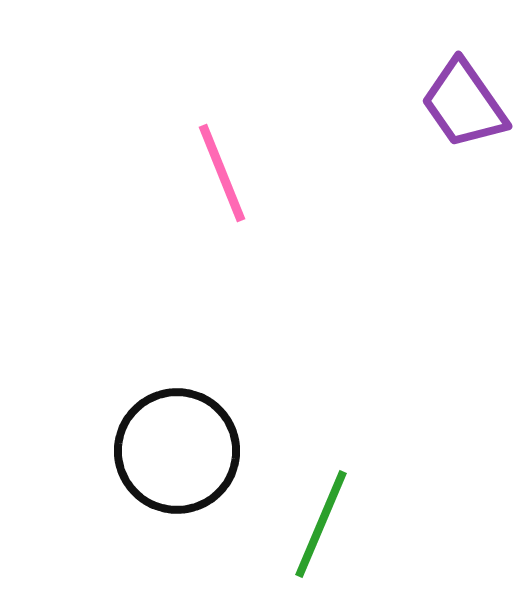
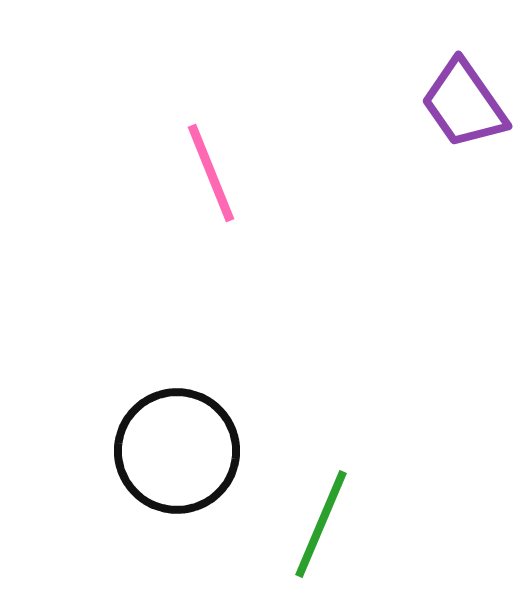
pink line: moved 11 px left
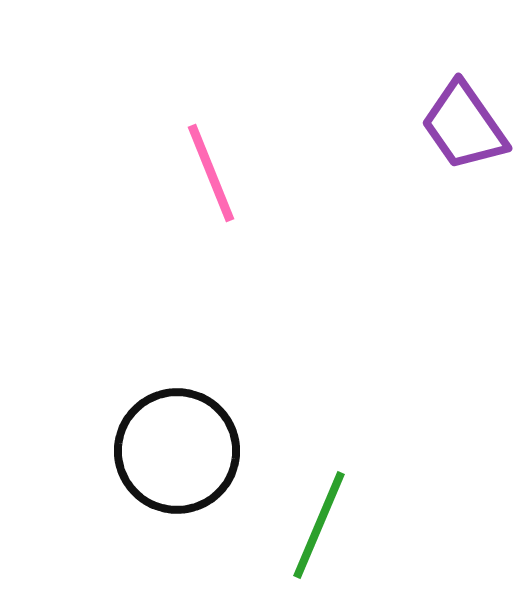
purple trapezoid: moved 22 px down
green line: moved 2 px left, 1 px down
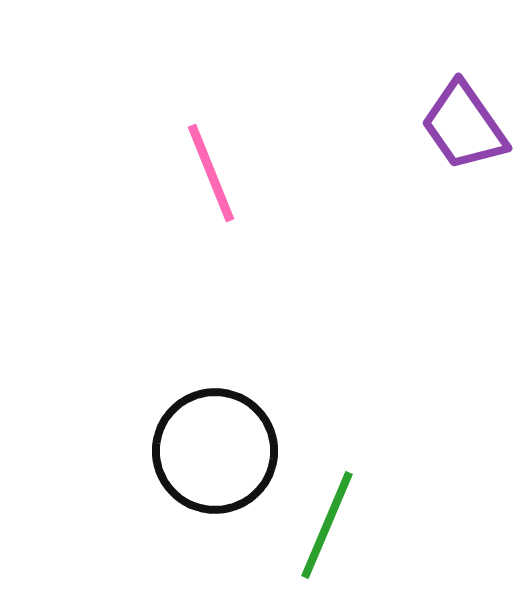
black circle: moved 38 px right
green line: moved 8 px right
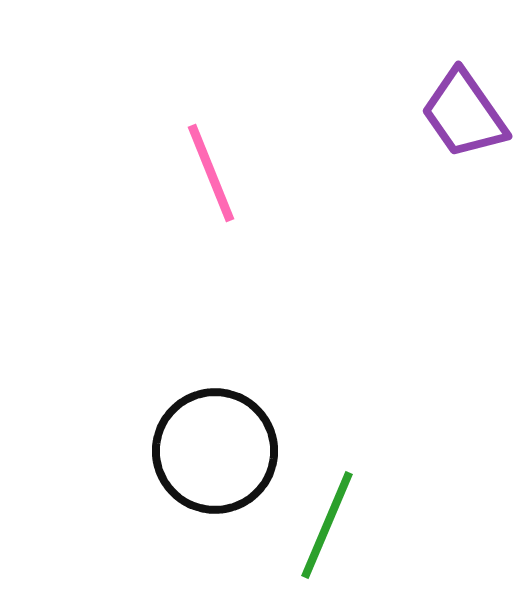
purple trapezoid: moved 12 px up
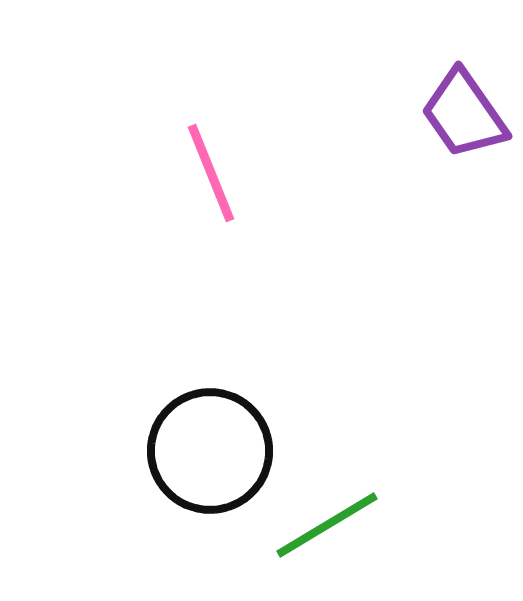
black circle: moved 5 px left
green line: rotated 36 degrees clockwise
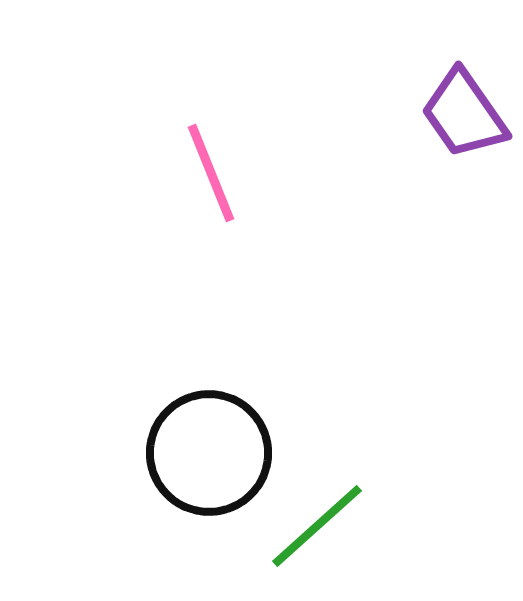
black circle: moved 1 px left, 2 px down
green line: moved 10 px left, 1 px down; rotated 11 degrees counterclockwise
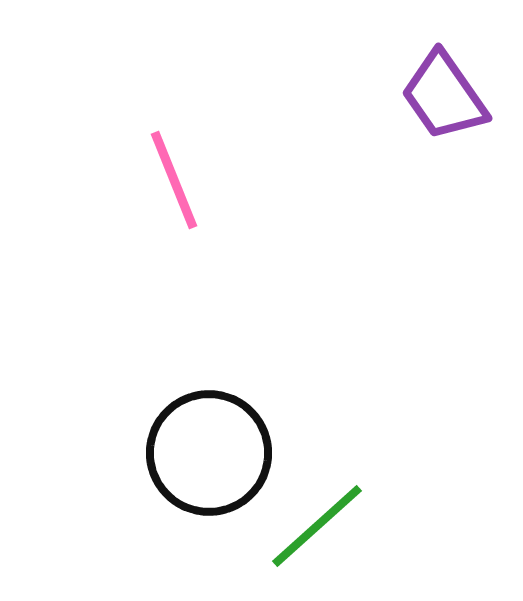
purple trapezoid: moved 20 px left, 18 px up
pink line: moved 37 px left, 7 px down
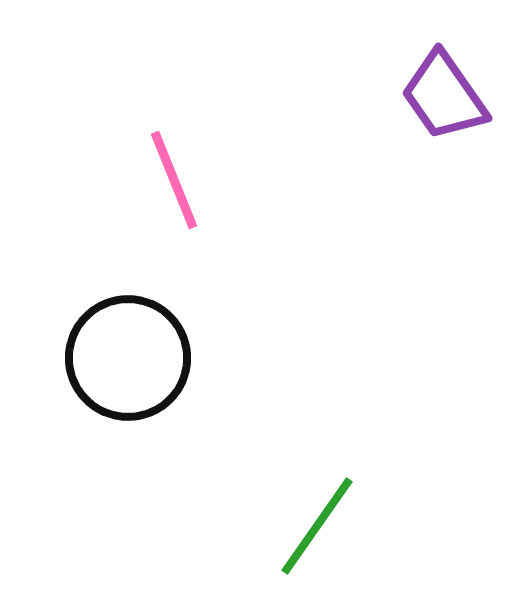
black circle: moved 81 px left, 95 px up
green line: rotated 13 degrees counterclockwise
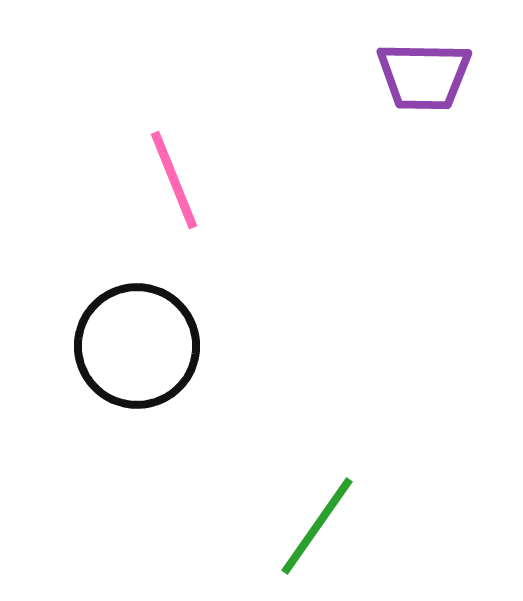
purple trapezoid: moved 20 px left, 20 px up; rotated 54 degrees counterclockwise
black circle: moved 9 px right, 12 px up
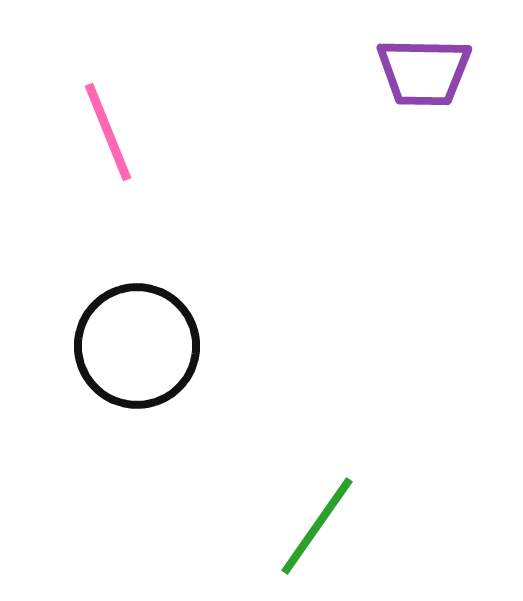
purple trapezoid: moved 4 px up
pink line: moved 66 px left, 48 px up
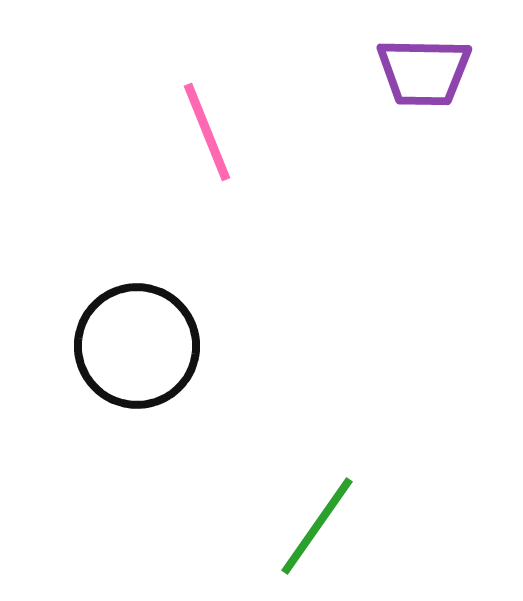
pink line: moved 99 px right
